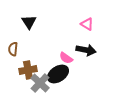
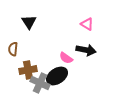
black ellipse: moved 1 px left, 2 px down
gray cross: rotated 18 degrees counterclockwise
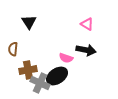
pink semicircle: rotated 16 degrees counterclockwise
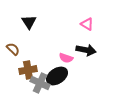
brown semicircle: rotated 128 degrees clockwise
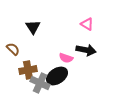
black triangle: moved 4 px right, 5 px down
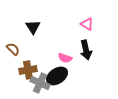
black arrow: rotated 66 degrees clockwise
pink semicircle: moved 1 px left
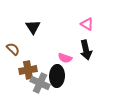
black ellipse: rotated 55 degrees counterclockwise
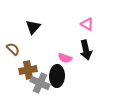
black triangle: rotated 14 degrees clockwise
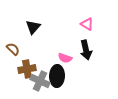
brown cross: moved 1 px left, 1 px up
gray cross: moved 2 px up
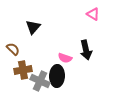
pink triangle: moved 6 px right, 10 px up
brown cross: moved 4 px left, 1 px down
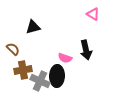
black triangle: rotated 35 degrees clockwise
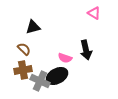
pink triangle: moved 1 px right, 1 px up
brown semicircle: moved 11 px right
black ellipse: rotated 60 degrees clockwise
